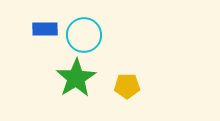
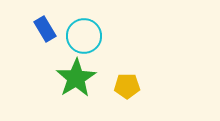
blue rectangle: rotated 60 degrees clockwise
cyan circle: moved 1 px down
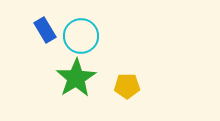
blue rectangle: moved 1 px down
cyan circle: moved 3 px left
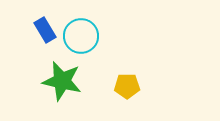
green star: moved 14 px left, 3 px down; rotated 27 degrees counterclockwise
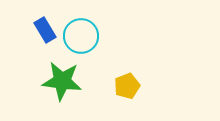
green star: rotated 6 degrees counterclockwise
yellow pentagon: rotated 20 degrees counterclockwise
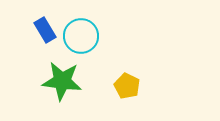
yellow pentagon: rotated 25 degrees counterclockwise
